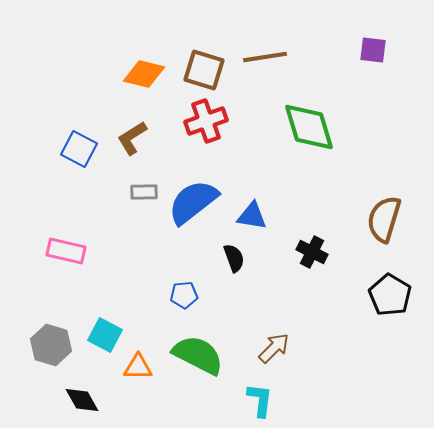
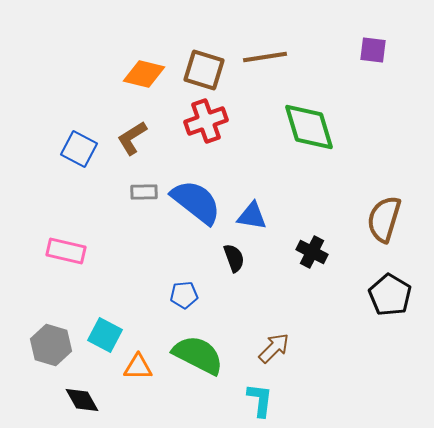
blue semicircle: moved 3 px right; rotated 76 degrees clockwise
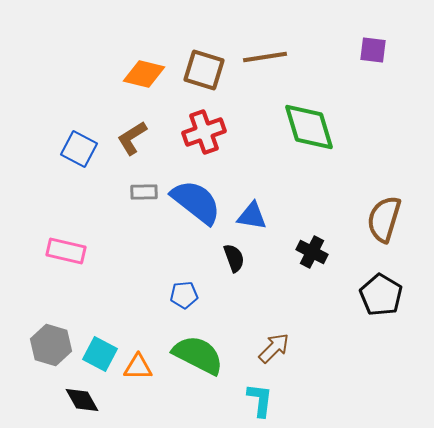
red cross: moved 2 px left, 11 px down
black pentagon: moved 9 px left
cyan square: moved 5 px left, 19 px down
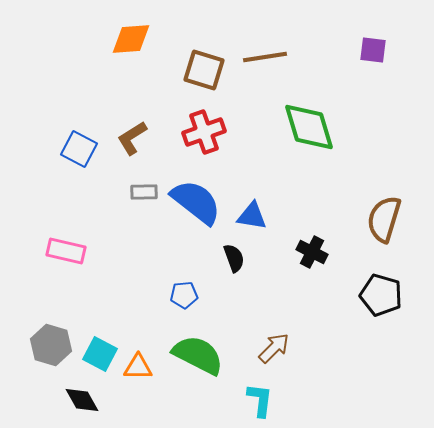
orange diamond: moved 13 px left, 35 px up; rotated 18 degrees counterclockwise
black pentagon: rotated 15 degrees counterclockwise
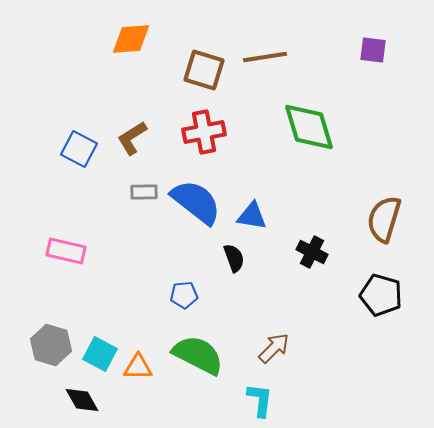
red cross: rotated 9 degrees clockwise
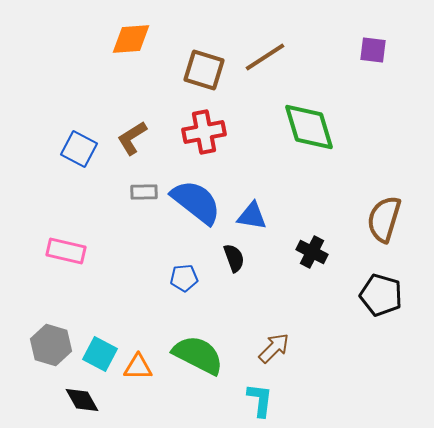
brown line: rotated 24 degrees counterclockwise
blue pentagon: moved 17 px up
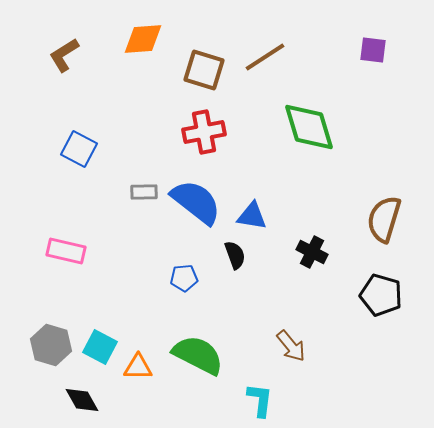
orange diamond: moved 12 px right
brown L-shape: moved 68 px left, 83 px up
black semicircle: moved 1 px right, 3 px up
brown arrow: moved 17 px right, 2 px up; rotated 96 degrees clockwise
cyan square: moved 7 px up
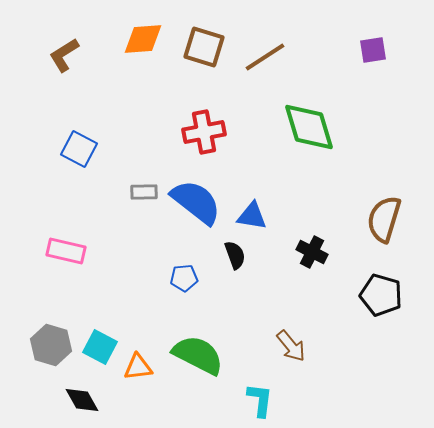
purple square: rotated 16 degrees counterclockwise
brown square: moved 23 px up
orange triangle: rotated 8 degrees counterclockwise
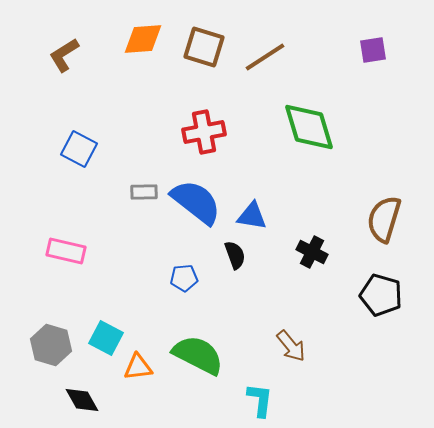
cyan square: moved 6 px right, 9 px up
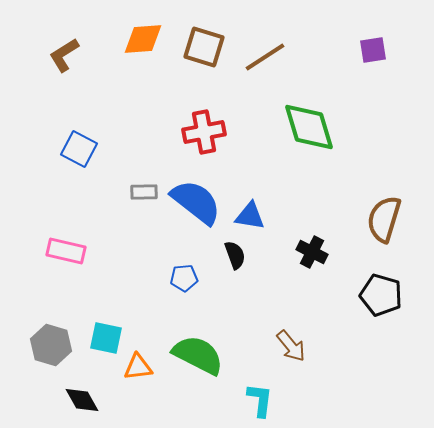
blue triangle: moved 2 px left
cyan square: rotated 16 degrees counterclockwise
